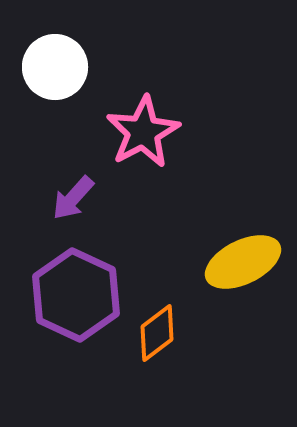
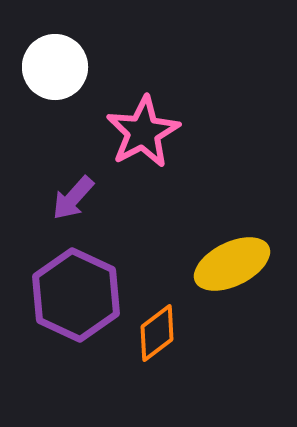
yellow ellipse: moved 11 px left, 2 px down
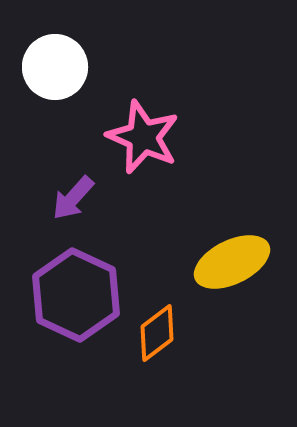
pink star: moved 5 px down; rotated 20 degrees counterclockwise
yellow ellipse: moved 2 px up
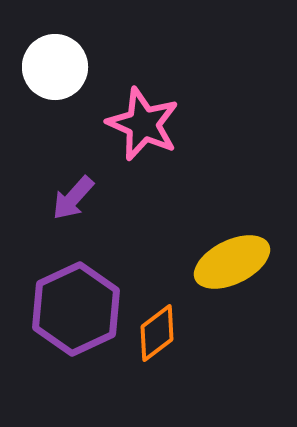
pink star: moved 13 px up
purple hexagon: moved 14 px down; rotated 10 degrees clockwise
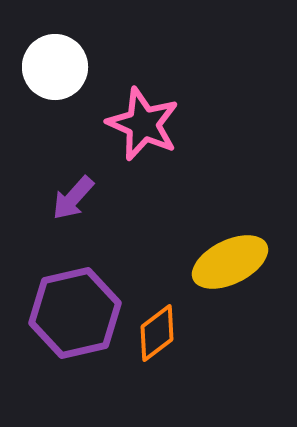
yellow ellipse: moved 2 px left
purple hexagon: moved 1 px left, 4 px down; rotated 12 degrees clockwise
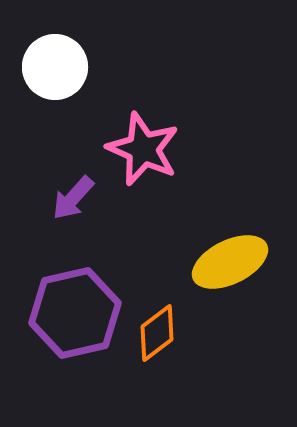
pink star: moved 25 px down
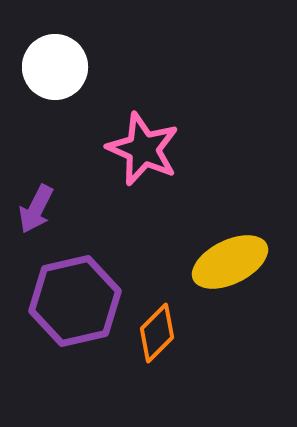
purple arrow: moved 37 px left, 11 px down; rotated 15 degrees counterclockwise
purple hexagon: moved 12 px up
orange diamond: rotated 8 degrees counterclockwise
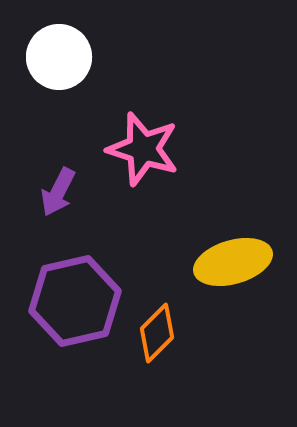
white circle: moved 4 px right, 10 px up
pink star: rotated 6 degrees counterclockwise
purple arrow: moved 22 px right, 17 px up
yellow ellipse: moved 3 px right; rotated 10 degrees clockwise
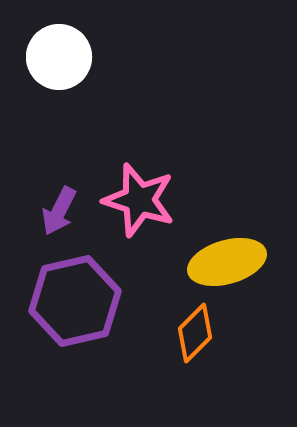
pink star: moved 4 px left, 51 px down
purple arrow: moved 1 px right, 19 px down
yellow ellipse: moved 6 px left
orange diamond: moved 38 px right
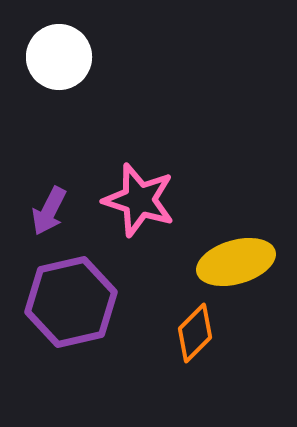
purple arrow: moved 10 px left
yellow ellipse: moved 9 px right
purple hexagon: moved 4 px left, 1 px down
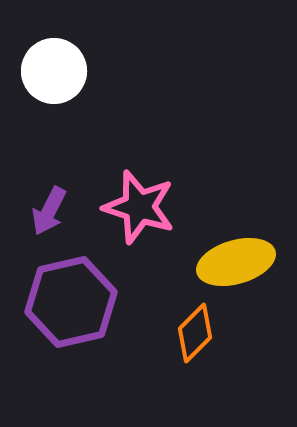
white circle: moved 5 px left, 14 px down
pink star: moved 7 px down
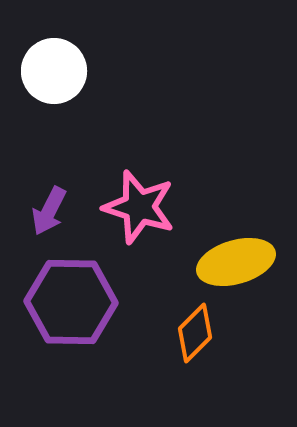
purple hexagon: rotated 14 degrees clockwise
